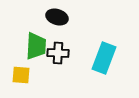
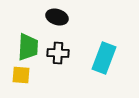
green trapezoid: moved 8 px left, 1 px down
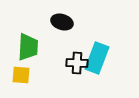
black ellipse: moved 5 px right, 5 px down
black cross: moved 19 px right, 10 px down
cyan rectangle: moved 7 px left
